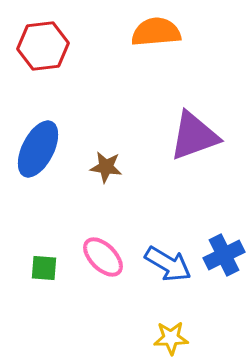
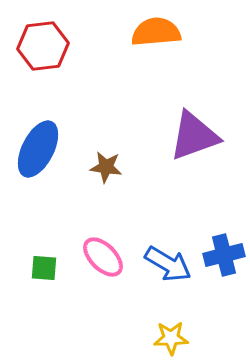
blue cross: rotated 12 degrees clockwise
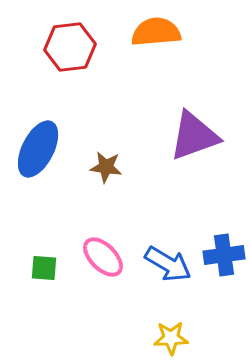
red hexagon: moved 27 px right, 1 px down
blue cross: rotated 6 degrees clockwise
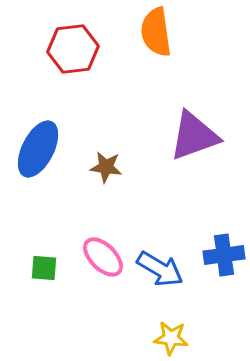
orange semicircle: rotated 93 degrees counterclockwise
red hexagon: moved 3 px right, 2 px down
blue arrow: moved 8 px left, 5 px down
yellow star: rotated 8 degrees clockwise
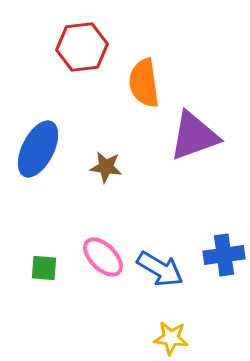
orange semicircle: moved 12 px left, 51 px down
red hexagon: moved 9 px right, 2 px up
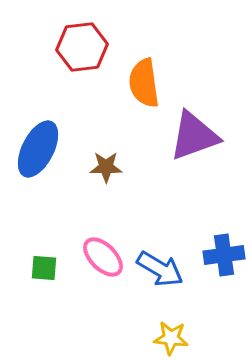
brown star: rotated 8 degrees counterclockwise
